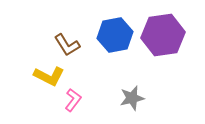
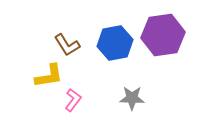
blue hexagon: moved 8 px down
yellow L-shape: rotated 36 degrees counterclockwise
gray star: rotated 15 degrees clockwise
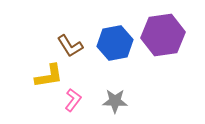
brown L-shape: moved 3 px right, 1 px down
gray star: moved 17 px left, 3 px down
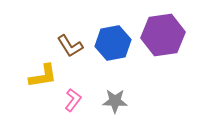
blue hexagon: moved 2 px left
yellow L-shape: moved 6 px left
